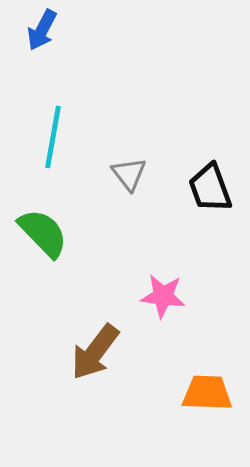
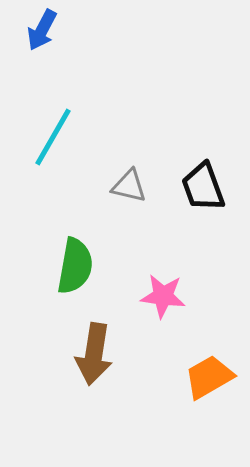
cyan line: rotated 20 degrees clockwise
gray triangle: moved 12 px down; rotated 39 degrees counterclockwise
black trapezoid: moved 7 px left, 1 px up
green semicircle: moved 32 px right, 33 px down; rotated 54 degrees clockwise
brown arrow: moved 1 px left, 2 px down; rotated 28 degrees counterclockwise
orange trapezoid: moved 2 px right, 16 px up; rotated 32 degrees counterclockwise
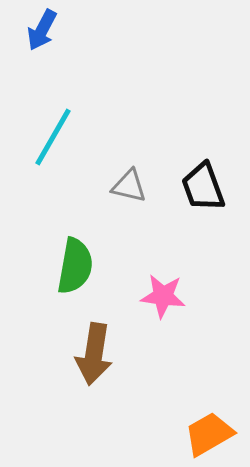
orange trapezoid: moved 57 px down
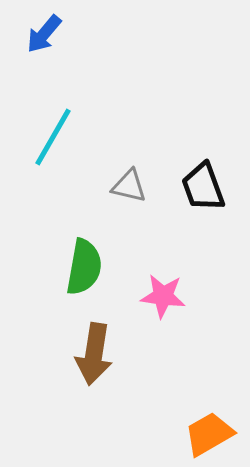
blue arrow: moved 2 px right, 4 px down; rotated 12 degrees clockwise
green semicircle: moved 9 px right, 1 px down
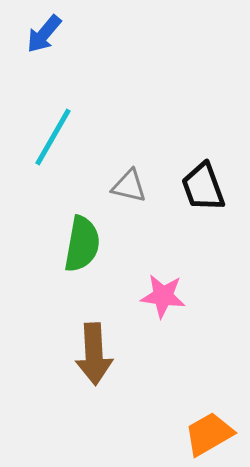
green semicircle: moved 2 px left, 23 px up
brown arrow: rotated 12 degrees counterclockwise
